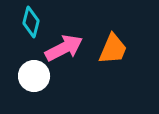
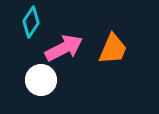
cyan diamond: rotated 20 degrees clockwise
white circle: moved 7 px right, 4 px down
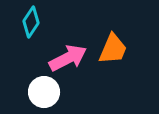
pink arrow: moved 4 px right, 10 px down
white circle: moved 3 px right, 12 px down
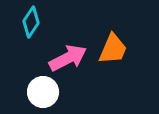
white circle: moved 1 px left
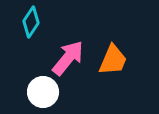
orange trapezoid: moved 11 px down
pink arrow: rotated 24 degrees counterclockwise
